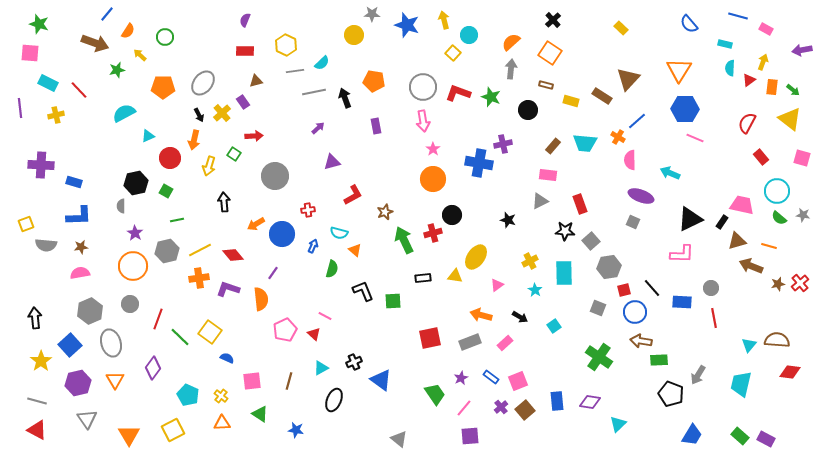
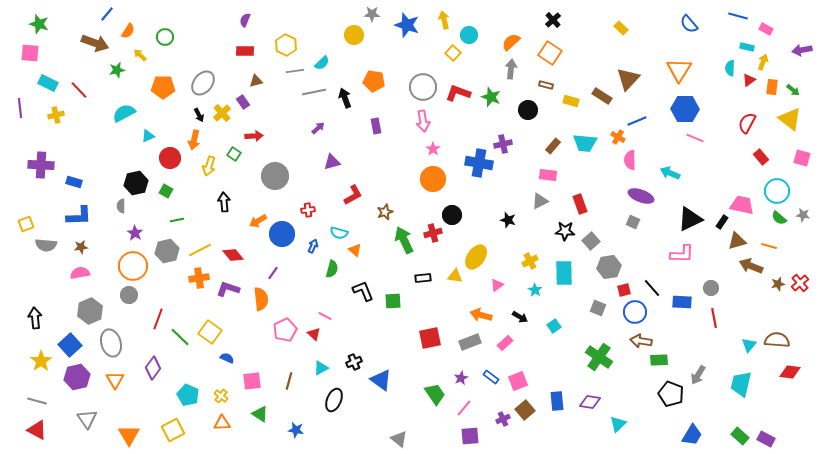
cyan rectangle at (725, 44): moved 22 px right, 3 px down
blue line at (637, 121): rotated 18 degrees clockwise
orange arrow at (256, 224): moved 2 px right, 3 px up
gray circle at (130, 304): moved 1 px left, 9 px up
purple hexagon at (78, 383): moved 1 px left, 6 px up
purple cross at (501, 407): moved 2 px right, 12 px down; rotated 16 degrees clockwise
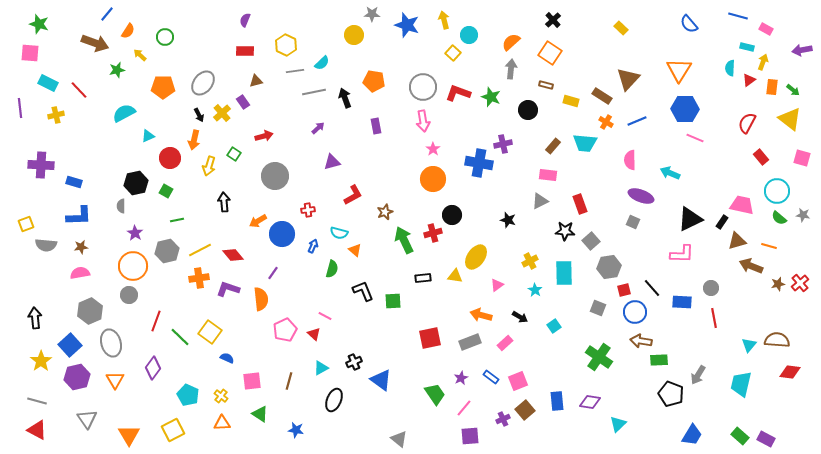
red arrow at (254, 136): moved 10 px right; rotated 12 degrees counterclockwise
orange cross at (618, 137): moved 12 px left, 15 px up
red line at (158, 319): moved 2 px left, 2 px down
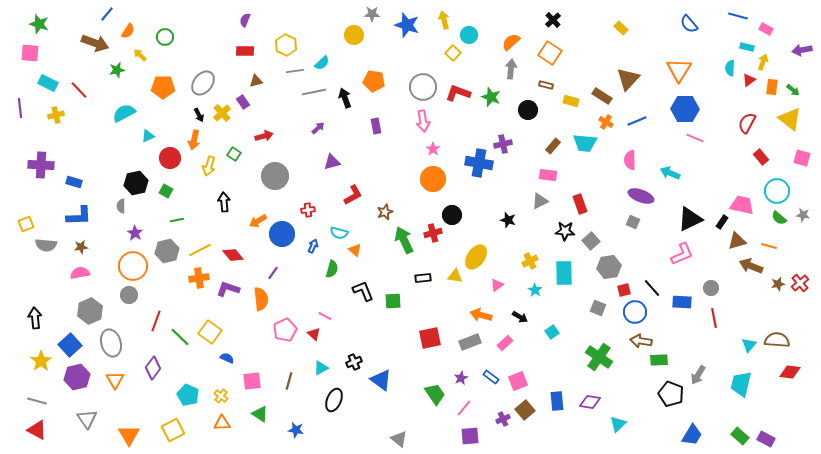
pink L-shape at (682, 254): rotated 25 degrees counterclockwise
cyan square at (554, 326): moved 2 px left, 6 px down
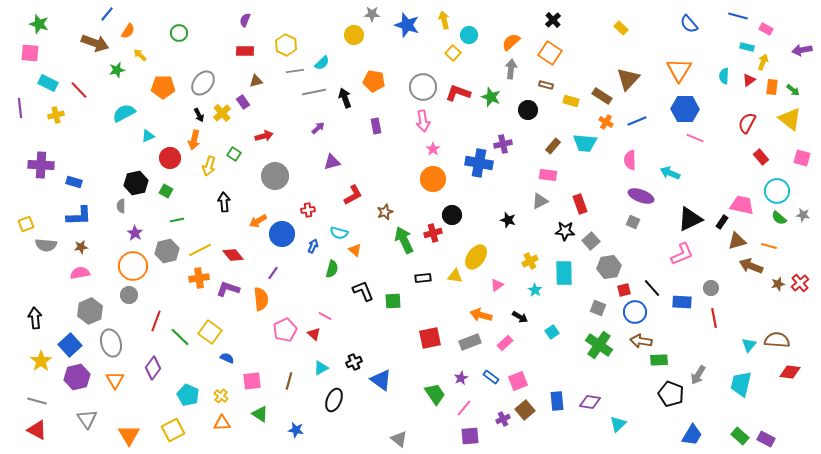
green circle at (165, 37): moved 14 px right, 4 px up
cyan semicircle at (730, 68): moved 6 px left, 8 px down
green cross at (599, 357): moved 12 px up
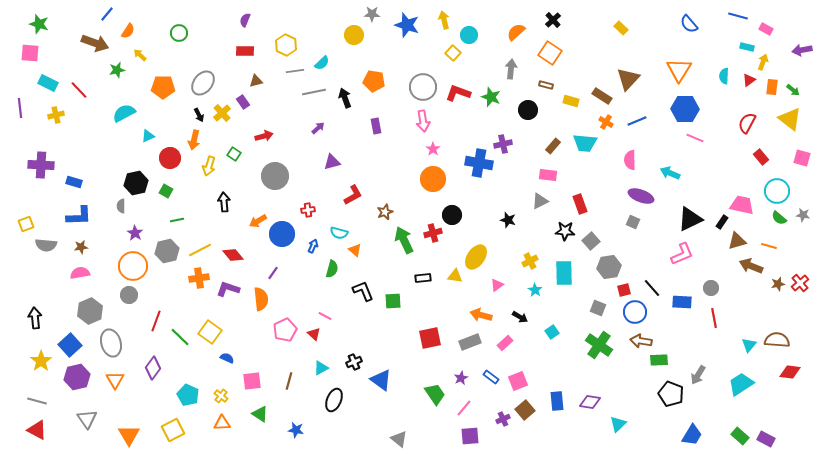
orange semicircle at (511, 42): moved 5 px right, 10 px up
cyan trapezoid at (741, 384): rotated 44 degrees clockwise
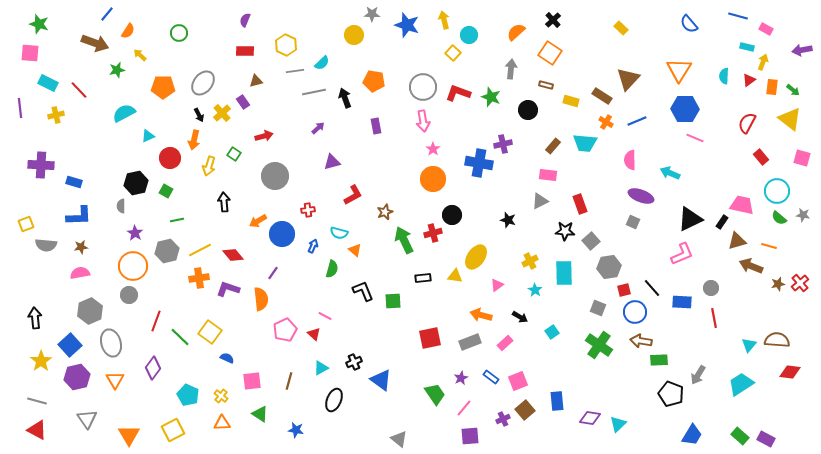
purple diamond at (590, 402): moved 16 px down
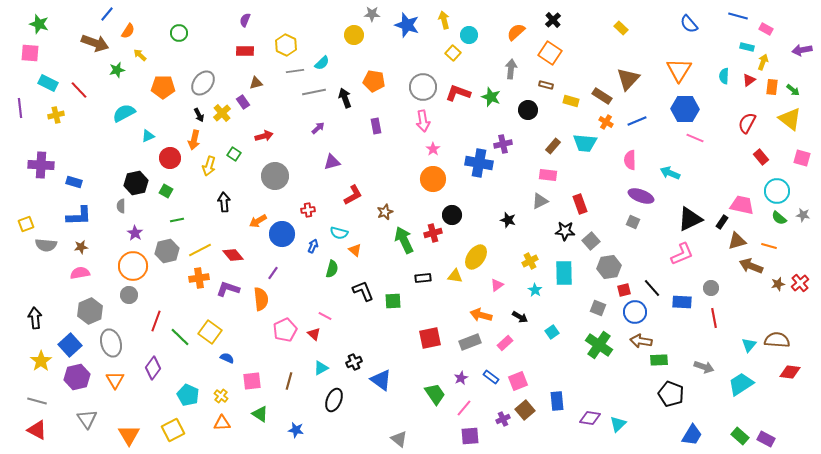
brown triangle at (256, 81): moved 2 px down
gray arrow at (698, 375): moved 6 px right, 8 px up; rotated 102 degrees counterclockwise
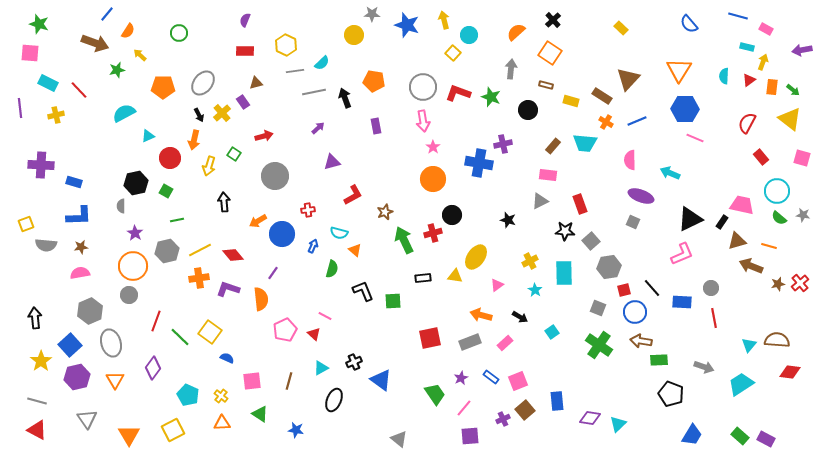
pink star at (433, 149): moved 2 px up
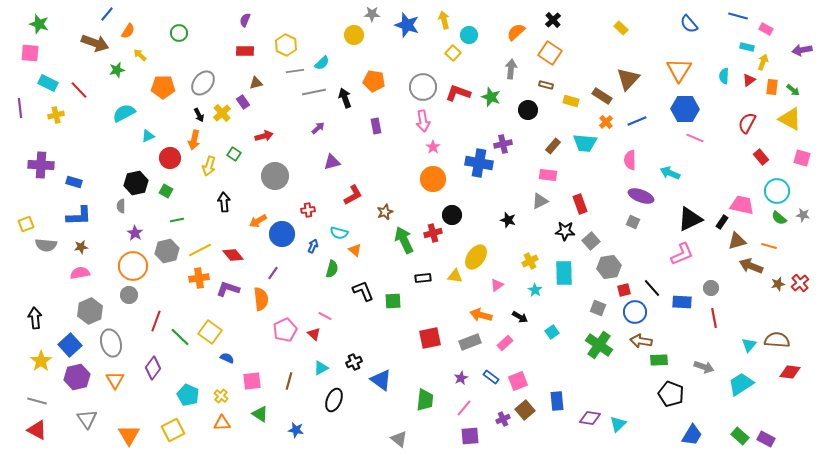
yellow triangle at (790, 119): rotated 10 degrees counterclockwise
orange cross at (606, 122): rotated 16 degrees clockwise
green trapezoid at (435, 394): moved 10 px left, 6 px down; rotated 40 degrees clockwise
